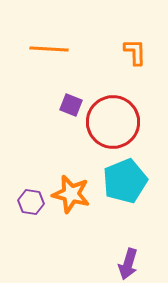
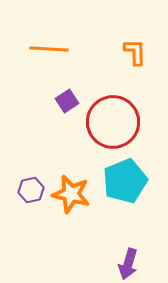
purple square: moved 4 px left, 4 px up; rotated 35 degrees clockwise
purple hexagon: moved 12 px up; rotated 20 degrees counterclockwise
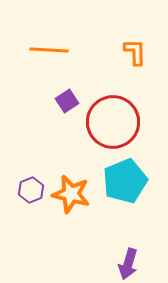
orange line: moved 1 px down
purple hexagon: rotated 10 degrees counterclockwise
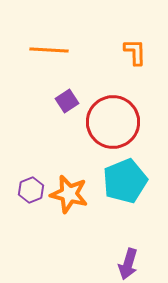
orange star: moved 2 px left
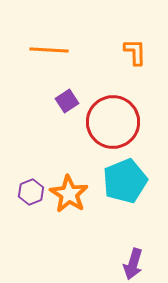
purple hexagon: moved 2 px down
orange star: rotated 18 degrees clockwise
purple arrow: moved 5 px right
